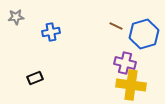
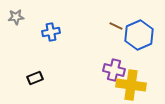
blue hexagon: moved 5 px left, 1 px down; rotated 8 degrees counterclockwise
purple cross: moved 11 px left, 7 px down
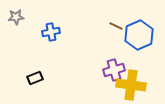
purple cross: rotated 30 degrees counterclockwise
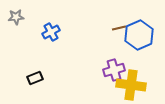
brown line: moved 3 px right, 2 px down; rotated 40 degrees counterclockwise
blue cross: rotated 18 degrees counterclockwise
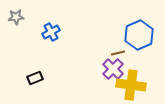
brown line: moved 1 px left, 25 px down
purple cross: moved 1 px left, 1 px up; rotated 30 degrees counterclockwise
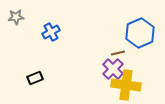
blue hexagon: moved 1 px right, 2 px up
yellow cross: moved 5 px left
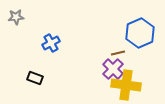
blue cross: moved 11 px down
black rectangle: rotated 42 degrees clockwise
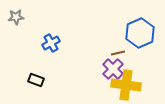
black rectangle: moved 1 px right, 2 px down
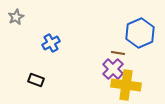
gray star: rotated 21 degrees counterclockwise
brown line: rotated 24 degrees clockwise
